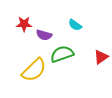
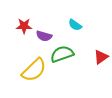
red star: moved 2 px down
purple semicircle: moved 1 px down
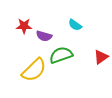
green semicircle: moved 1 px left, 1 px down
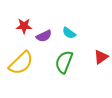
cyan semicircle: moved 6 px left, 8 px down
purple semicircle: rotated 42 degrees counterclockwise
green semicircle: moved 3 px right, 7 px down; rotated 50 degrees counterclockwise
yellow semicircle: moved 13 px left, 7 px up
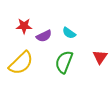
red triangle: moved 1 px left; rotated 21 degrees counterclockwise
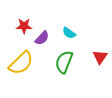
purple semicircle: moved 2 px left, 2 px down; rotated 21 degrees counterclockwise
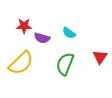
purple semicircle: rotated 63 degrees clockwise
green semicircle: moved 1 px right, 2 px down
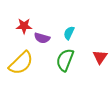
cyan semicircle: rotated 80 degrees clockwise
green semicircle: moved 4 px up
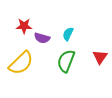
cyan semicircle: moved 1 px left, 1 px down
green semicircle: moved 1 px right, 1 px down
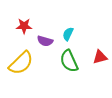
purple semicircle: moved 3 px right, 3 px down
red triangle: rotated 42 degrees clockwise
green semicircle: moved 3 px right; rotated 45 degrees counterclockwise
